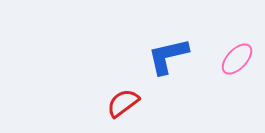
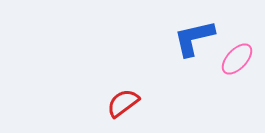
blue L-shape: moved 26 px right, 18 px up
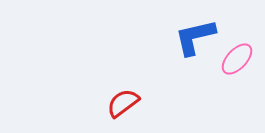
blue L-shape: moved 1 px right, 1 px up
